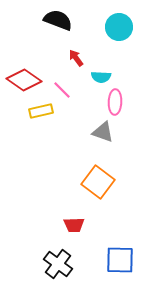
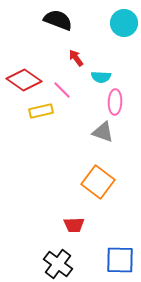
cyan circle: moved 5 px right, 4 px up
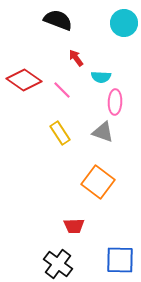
yellow rectangle: moved 19 px right, 22 px down; rotated 70 degrees clockwise
red trapezoid: moved 1 px down
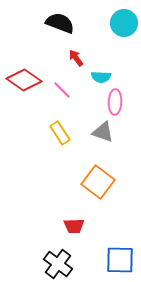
black semicircle: moved 2 px right, 3 px down
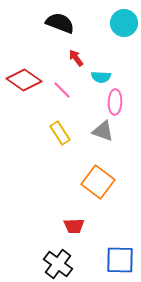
gray triangle: moved 1 px up
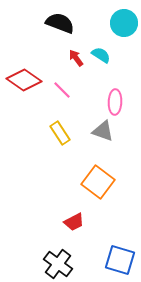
cyan semicircle: moved 22 px up; rotated 150 degrees counterclockwise
red trapezoid: moved 4 px up; rotated 25 degrees counterclockwise
blue square: rotated 16 degrees clockwise
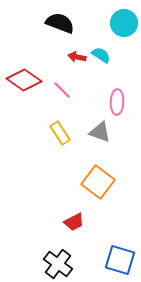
red arrow: moved 1 px right, 1 px up; rotated 42 degrees counterclockwise
pink ellipse: moved 2 px right
gray triangle: moved 3 px left, 1 px down
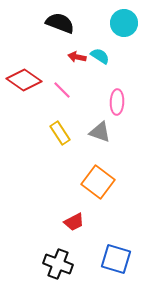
cyan semicircle: moved 1 px left, 1 px down
blue square: moved 4 px left, 1 px up
black cross: rotated 16 degrees counterclockwise
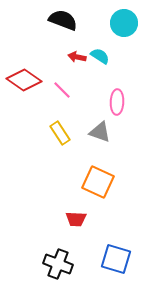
black semicircle: moved 3 px right, 3 px up
orange square: rotated 12 degrees counterclockwise
red trapezoid: moved 2 px right, 3 px up; rotated 30 degrees clockwise
